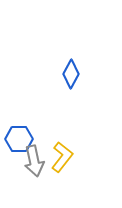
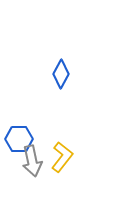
blue diamond: moved 10 px left
gray arrow: moved 2 px left
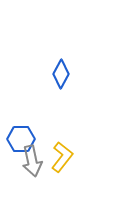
blue hexagon: moved 2 px right
